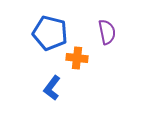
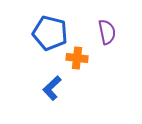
blue L-shape: rotated 10 degrees clockwise
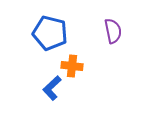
purple semicircle: moved 6 px right, 1 px up
orange cross: moved 5 px left, 8 px down
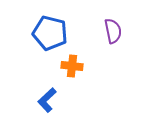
blue L-shape: moved 5 px left, 12 px down
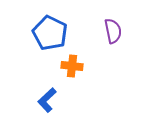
blue pentagon: rotated 12 degrees clockwise
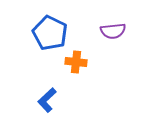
purple semicircle: rotated 95 degrees clockwise
orange cross: moved 4 px right, 4 px up
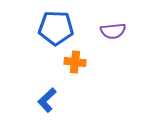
blue pentagon: moved 6 px right, 5 px up; rotated 24 degrees counterclockwise
orange cross: moved 1 px left
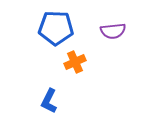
orange cross: rotated 30 degrees counterclockwise
blue L-shape: moved 2 px right, 1 px down; rotated 20 degrees counterclockwise
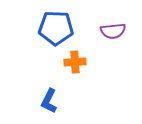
orange cross: rotated 20 degrees clockwise
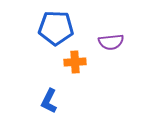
purple semicircle: moved 2 px left, 11 px down
